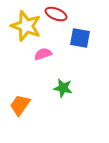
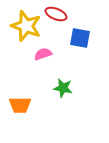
orange trapezoid: rotated 125 degrees counterclockwise
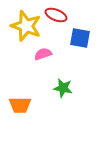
red ellipse: moved 1 px down
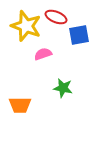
red ellipse: moved 2 px down
blue square: moved 1 px left, 3 px up; rotated 20 degrees counterclockwise
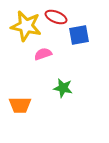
yellow star: rotated 8 degrees counterclockwise
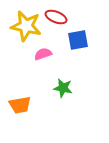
blue square: moved 1 px left, 5 px down
orange trapezoid: rotated 10 degrees counterclockwise
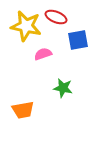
orange trapezoid: moved 3 px right, 5 px down
